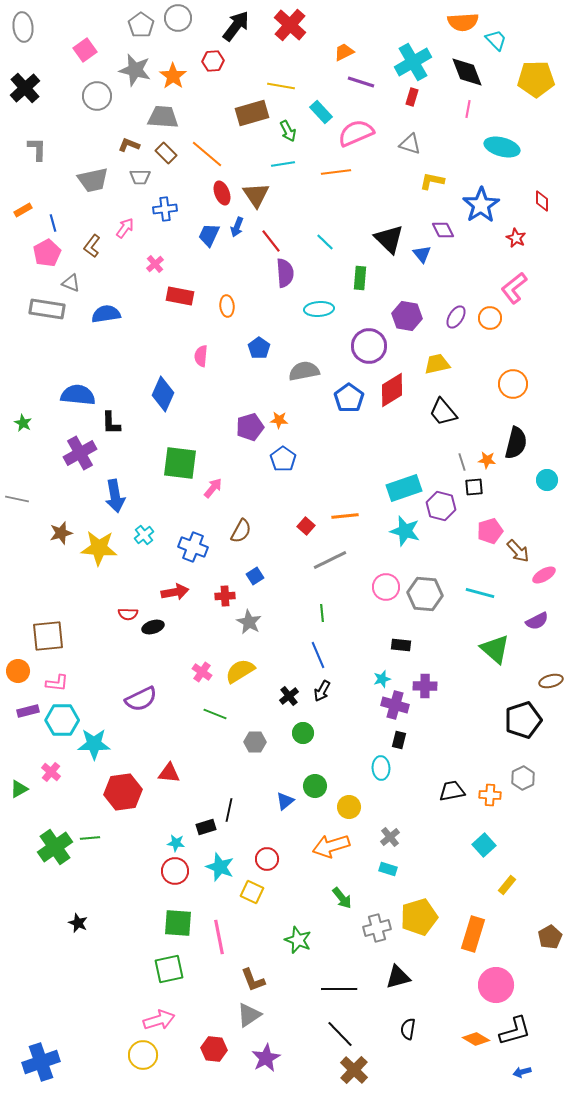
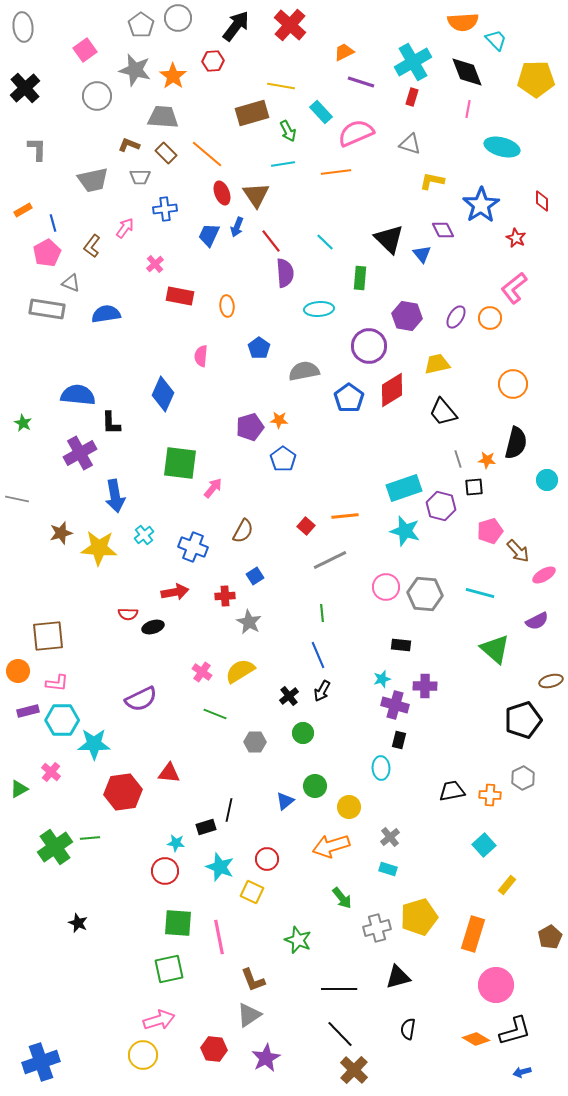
gray line at (462, 462): moved 4 px left, 3 px up
brown semicircle at (241, 531): moved 2 px right
red circle at (175, 871): moved 10 px left
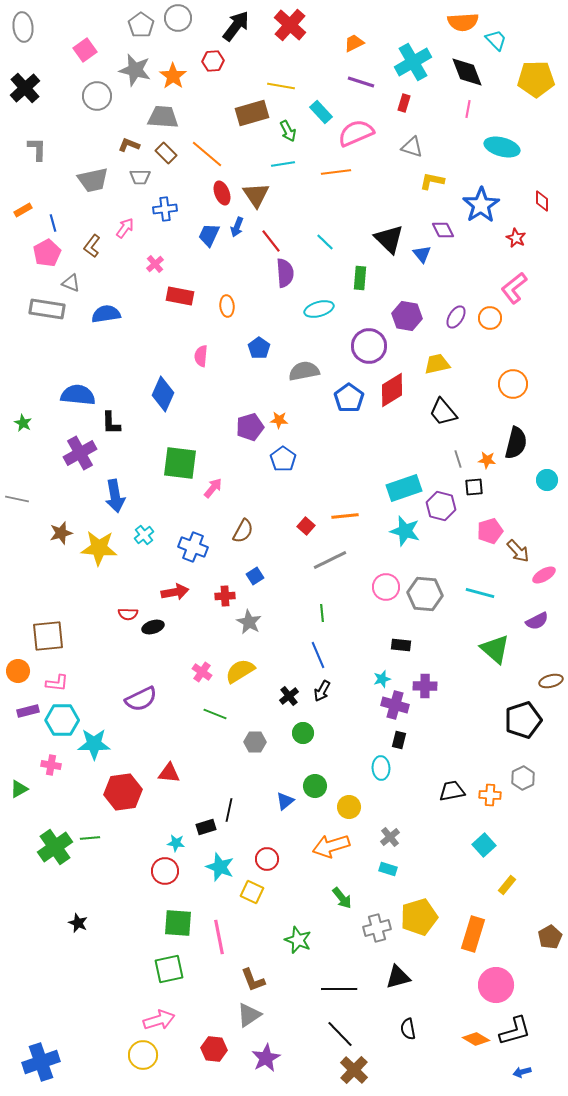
orange trapezoid at (344, 52): moved 10 px right, 9 px up
red rectangle at (412, 97): moved 8 px left, 6 px down
gray triangle at (410, 144): moved 2 px right, 3 px down
cyan ellipse at (319, 309): rotated 12 degrees counterclockwise
pink cross at (51, 772): moved 7 px up; rotated 30 degrees counterclockwise
black semicircle at (408, 1029): rotated 20 degrees counterclockwise
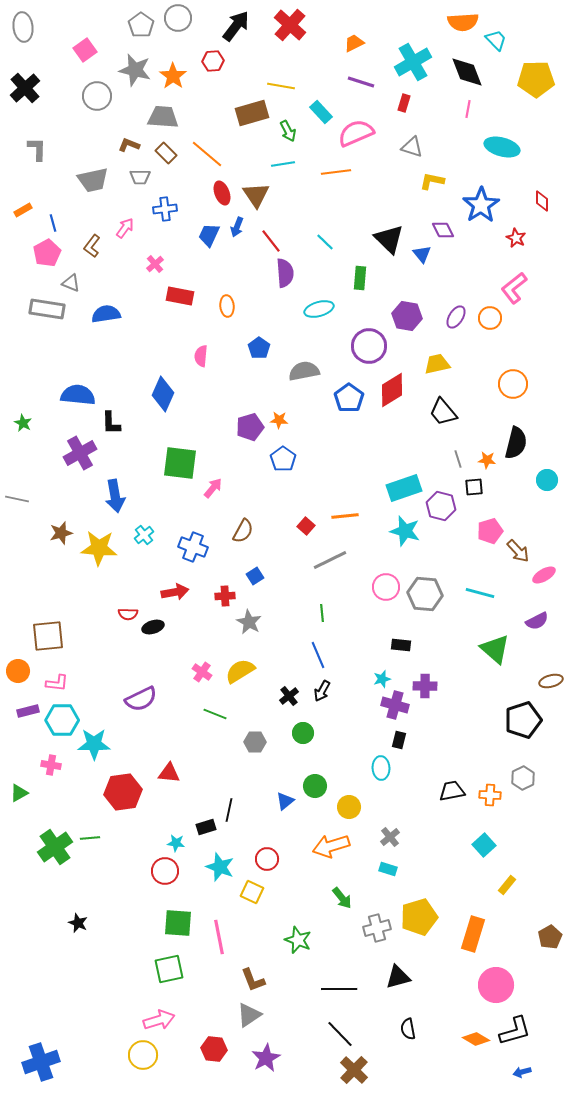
green triangle at (19, 789): moved 4 px down
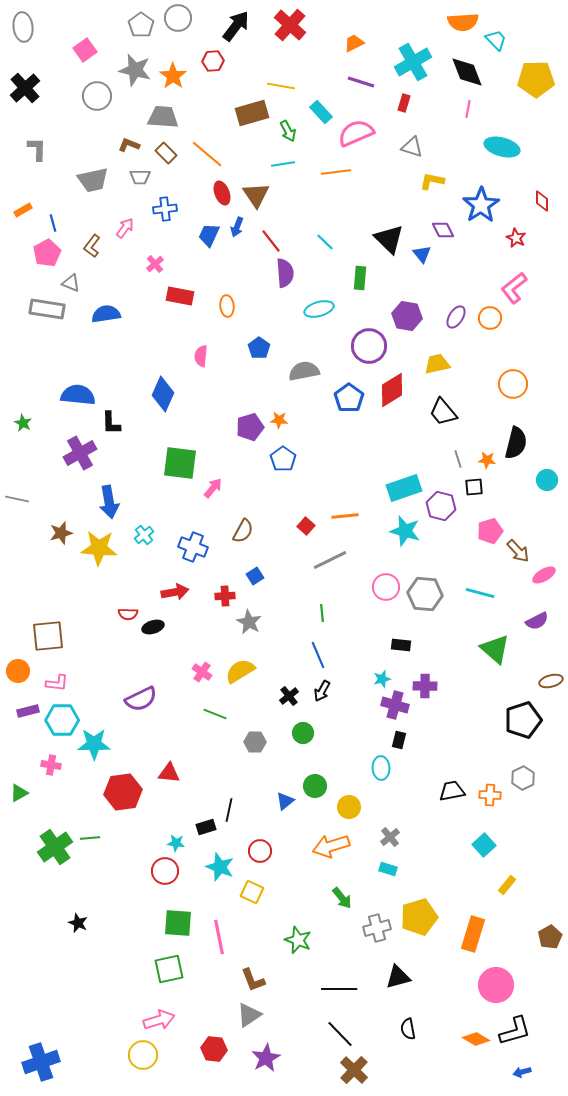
blue arrow at (115, 496): moved 6 px left, 6 px down
red circle at (267, 859): moved 7 px left, 8 px up
